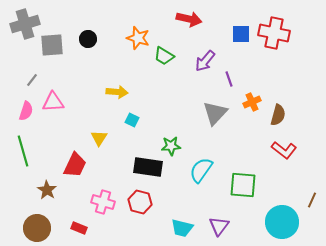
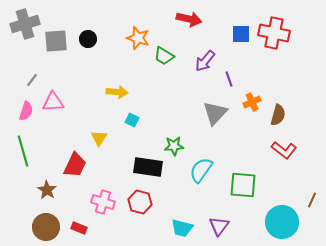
gray square: moved 4 px right, 4 px up
green star: moved 3 px right
brown circle: moved 9 px right, 1 px up
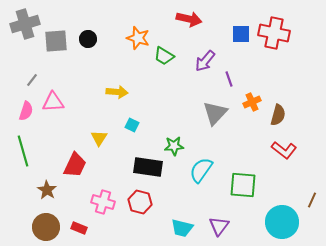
cyan square: moved 5 px down
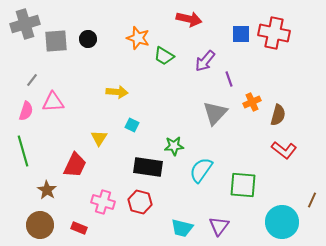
brown circle: moved 6 px left, 2 px up
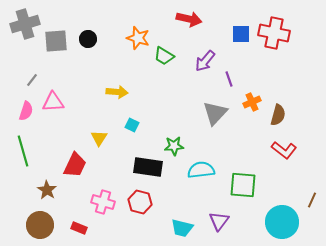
cyan semicircle: rotated 48 degrees clockwise
purple triangle: moved 5 px up
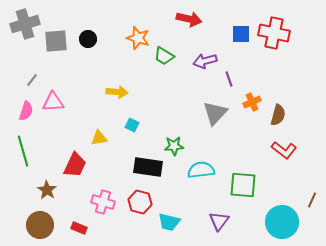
purple arrow: rotated 35 degrees clockwise
yellow triangle: rotated 48 degrees clockwise
cyan trapezoid: moved 13 px left, 6 px up
